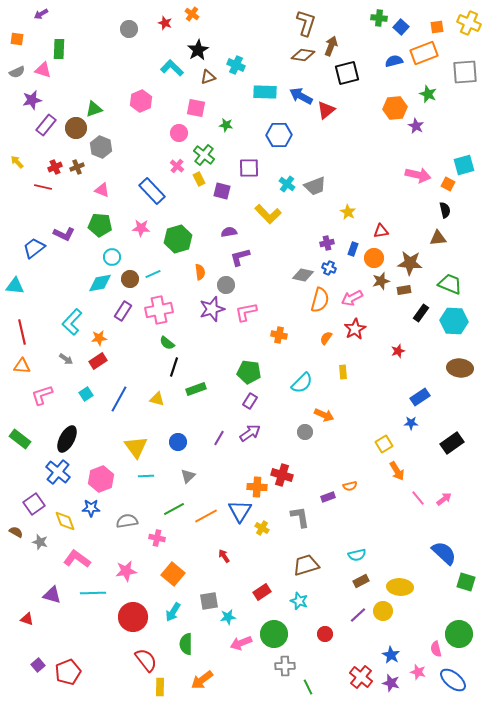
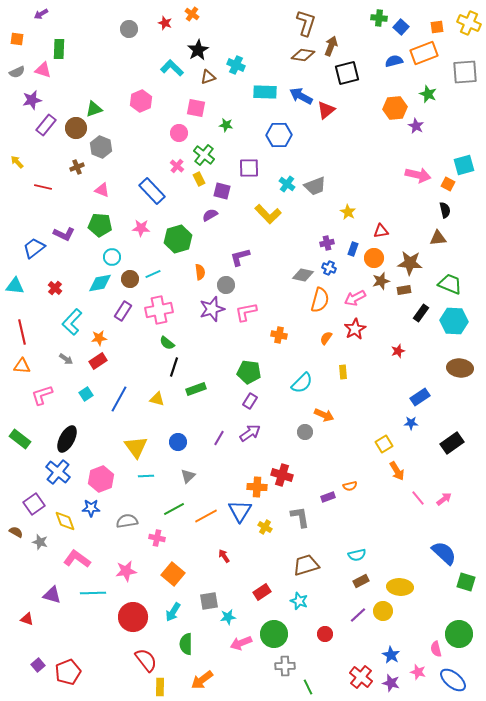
red cross at (55, 167): moved 121 px down; rotated 24 degrees counterclockwise
purple semicircle at (229, 232): moved 19 px left, 17 px up; rotated 21 degrees counterclockwise
pink arrow at (352, 298): moved 3 px right
yellow cross at (262, 528): moved 3 px right, 1 px up
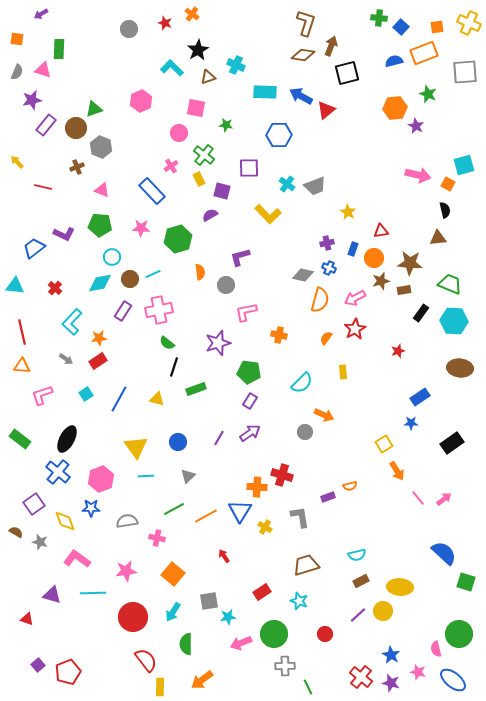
gray semicircle at (17, 72): rotated 42 degrees counterclockwise
pink cross at (177, 166): moved 6 px left; rotated 16 degrees clockwise
purple star at (212, 309): moved 6 px right, 34 px down
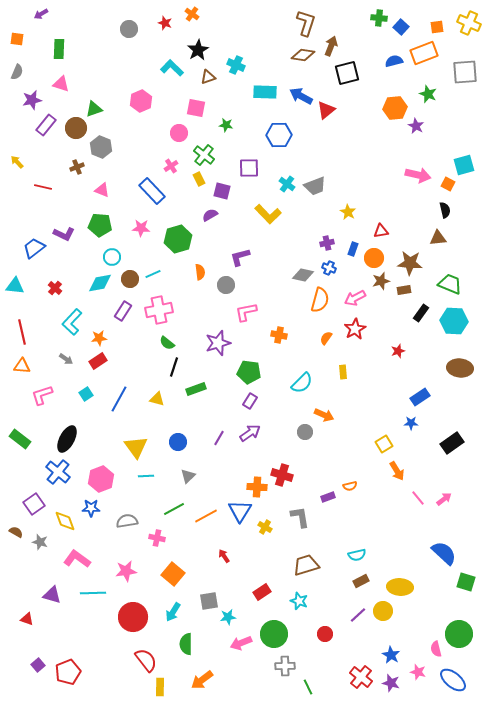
pink triangle at (43, 70): moved 18 px right, 14 px down
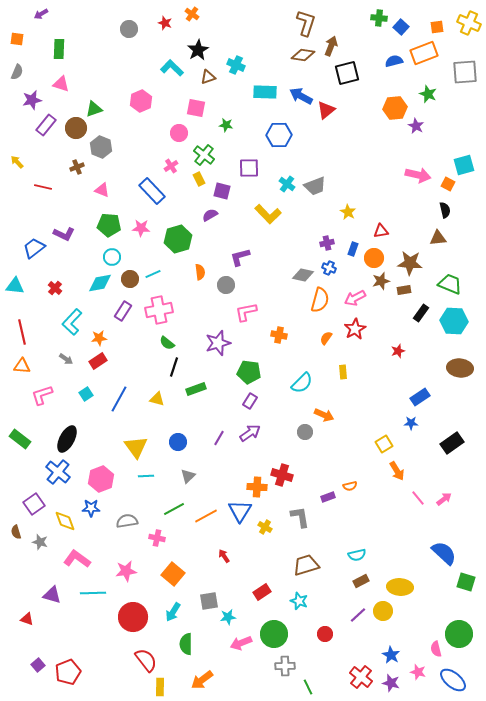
green pentagon at (100, 225): moved 9 px right
brown semicircle at (16, 532): rotated 136 degrees counterclockwise
